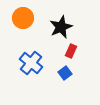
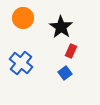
black star: rotated 15 degrees counterclockwise
blue cross: moved 10 px left
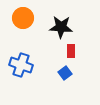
black star: rotated 30 degrees counterclockwise
red rectangle: rotated 24 degrees counterclockwise
blue cross: moved 2 px down; rotated 20 degrees counterclockwise
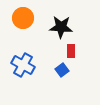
blue cross: moved 2 px right; rotated 10 degrees clockwise
blue square: moved 3 px left, 3 px up
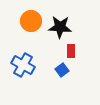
orange circle: moved 8 px right, 3 px down
black star: moved 1 px left
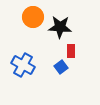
orange circle: moved 2 px right, 4 px up
blue square: moved 1 px left, 3 px up
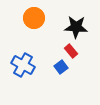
orange circle: moved 1 px right, 1 px down
black star: moved 16 px right
red rectangle: rotated 40 degrees counterclockwise
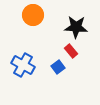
orange circle: moved 1 px left, 3 px up
blue square: moved 3 px left
